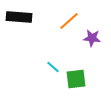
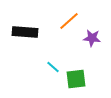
black rectangle: moved 6 px right, 15 px down
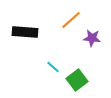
orange line: moved 2 px right, 1 px up
green square: moved 1 px right, 1 px down; rotated 30 degrees counterclockwise
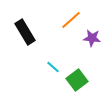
black rectangle: rotated 55 degrees clockwise
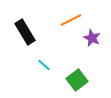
orange line: rotated 15 degrees clockwise
purple star: rotated 18 degrees clockwise
cyan line: moved 9 px left, 2 px up
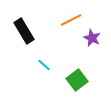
black rectangle: moved 1 px left, 1 px up
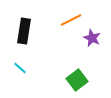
black rectangle: rotated 40 degrees clockwise
cyan line: moved 24 px left, 3 px down
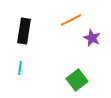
cyan line: rotated 56 degrees clockwise
